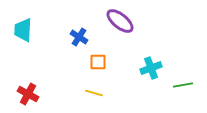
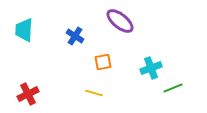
cyan trapezoid: moved 1 px right
blue cross: moved 4 px left, 1 px up
orange square: moved 5 px right; rotated 12 degrees counterclockwise
green line: moved 10 px left, 3 px down; rotated 12 degrees counterclockwise
red cross: rotated 35 degrees clockwise
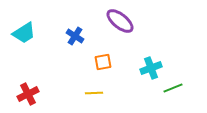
cyan trapezoid: moved 3 px down; rotated 125 degrees counterclockwise
yellow line: rotated 18 degrees counterclockwise
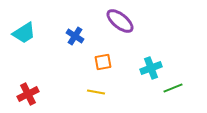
yellow line: moved 2 px right, 1 px up; rotated 12 degrees clockwise
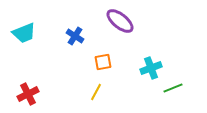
cyan trapezoid: rotated 10 degrees clockwise
yellow line: rotated 72 degrees counterclockwise
